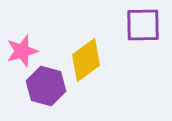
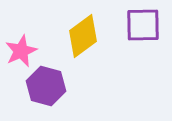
pink star: moved 1 px left; rotated 8 degrees counterclockwise
yellow diamond: moved 3 px left, 24 px up
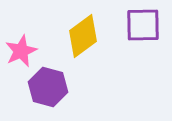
purple hexagon: moved 2 px right, 1 px down
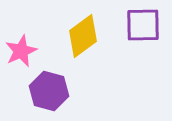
purple hexagon: moved 1 px right, 4 px down
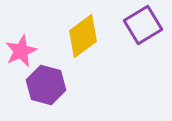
purple square: rotated 30 degrees counterclockwise
purple hexagon: moved 3 px left, 6 px up
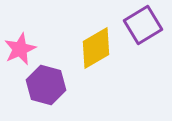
yellow diamond: moved 13 px right, 12 px down; rotated 6 degrees clockwise
pink star: moved 1 px left, 2 px up
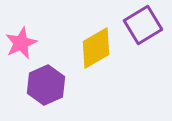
pink star: moved 1 px right, 6 px up
purple hexagon: rotated 21 degrees clockwise
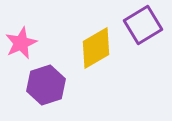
purple hexagon: rotated 6 degrees clockwise
